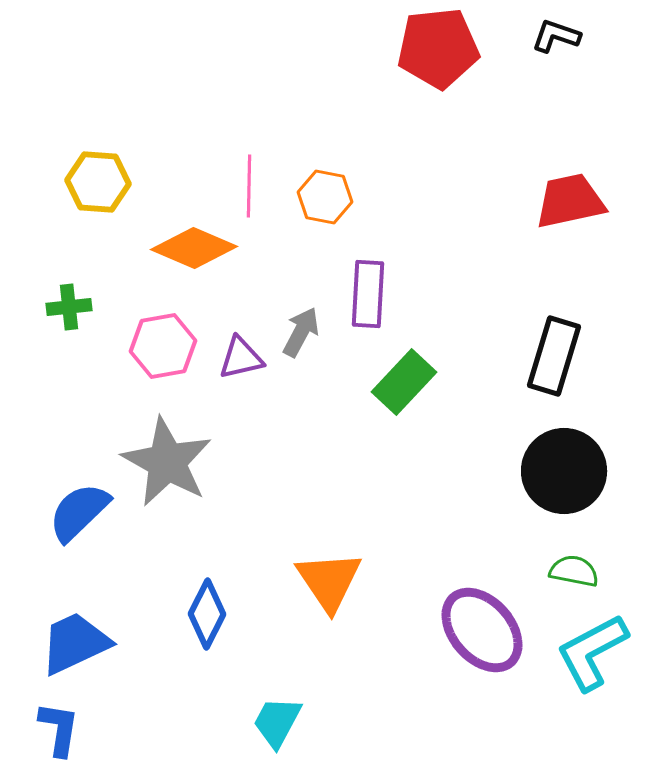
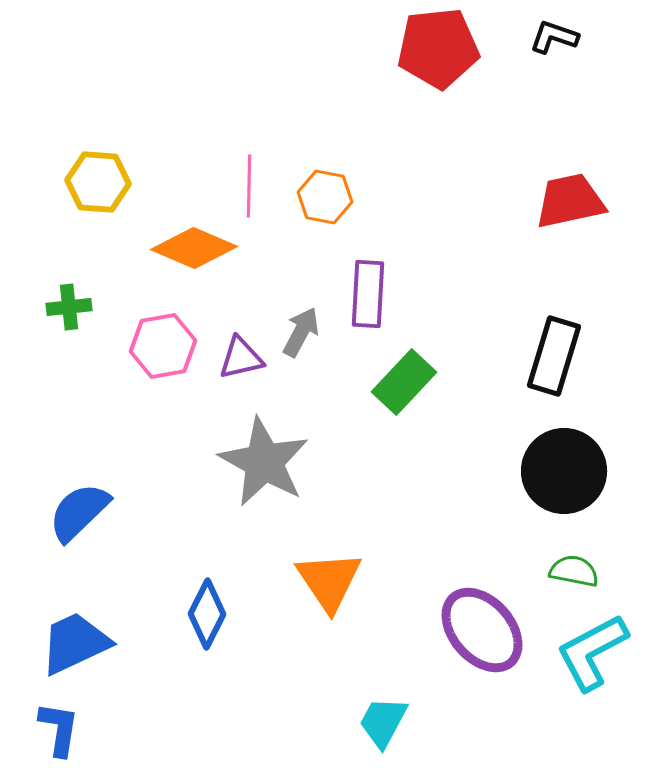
black L-shape: moved 2 px left, 1 px down
gray star: moved 97 px right
cyan trapezoid: moved 106 px right
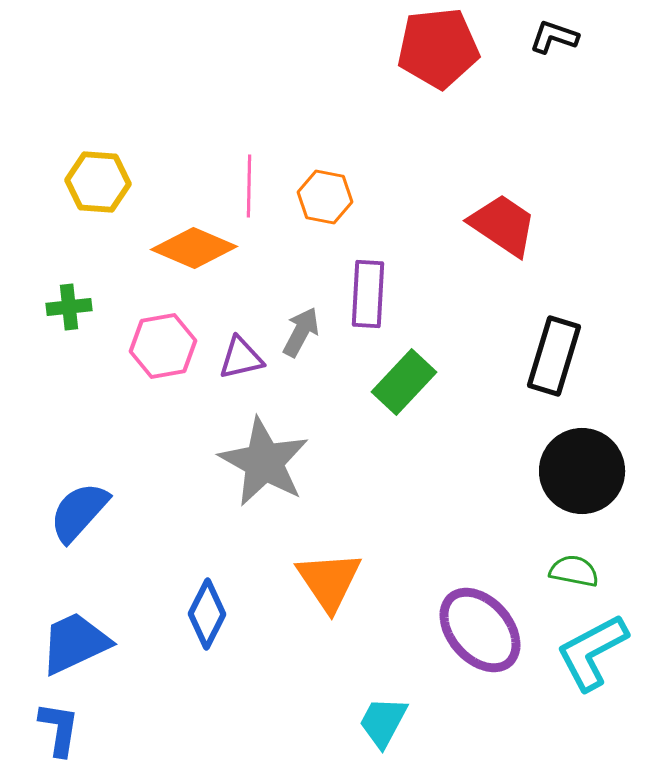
red trapezoid: moved 67 px left, 24 px down; rotated 46 degrees clockwise
black circle: moved 18 px right
blue semicircle: rotated 4 degrees counterclockwise
purple ellipse: moved 2 px left
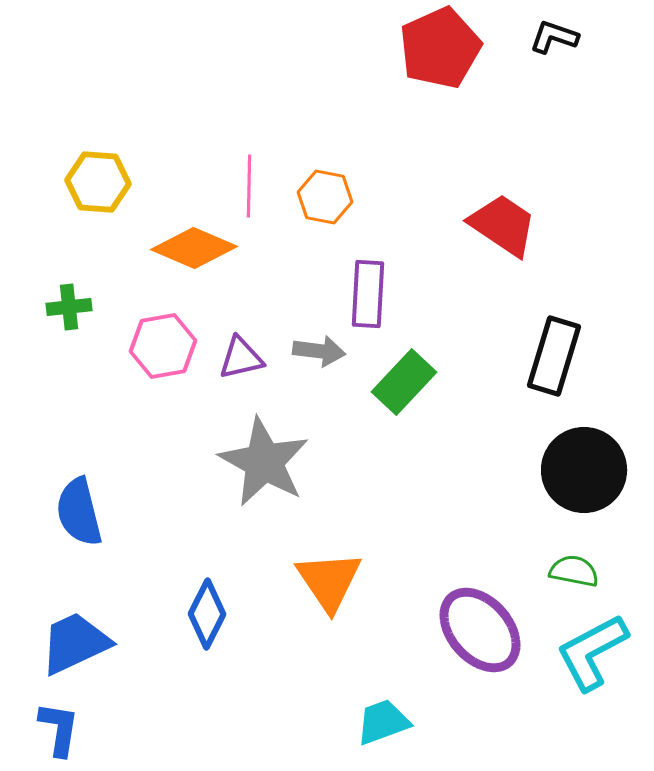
red pentagon: moved 2 px right; rotated 18 degrees counterclockwise
gray arrow: moved 18 px right, 19 px down; rotated 69 degrees clockwise
black circle: moved 2 px right, 1 px up
blue semicircle: rotated 56 degrees counterclockwise
cyan trapezoid: rotated 42 degrees clockwise
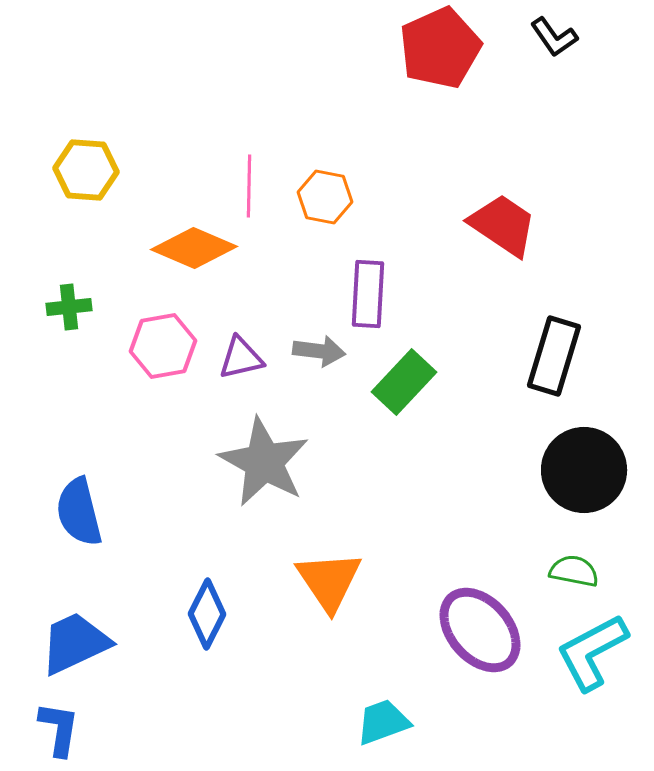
black L-shape: rotated 144 degrees counterclockwise
yellow hexagon: moved 12 px left, 12 px up
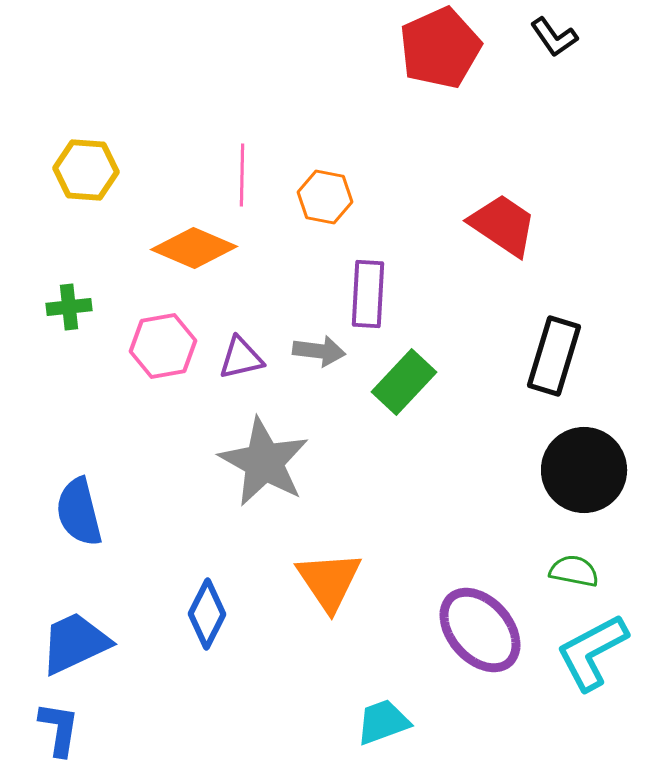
pink line: moved 7 px left, 11 px up
